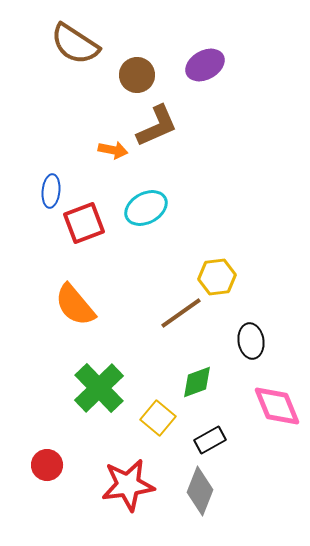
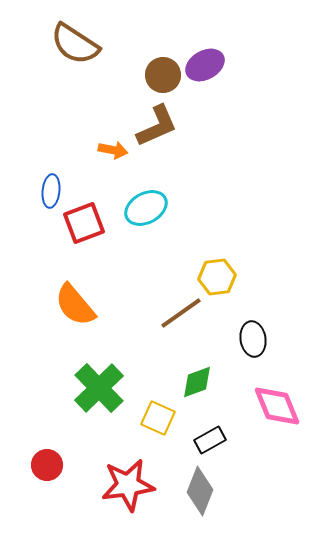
brown circle: moved 26 px right
black ellipse: moved 2 px right, 2 px up
yellow square: rotated 16 degrees counterclockwise
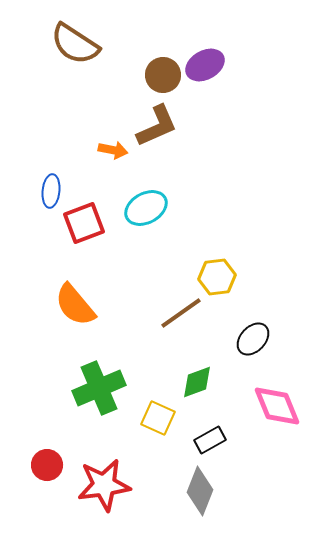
black ellipse: rotated 52 degrees clockwise
green cross: rotated 21 degrees clockwise
red star: moved 24 px left
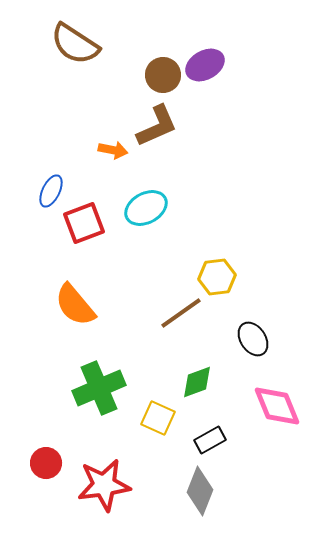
blue ellipse: rotated 20 degrees clockwise
black ellipse: rotated 76 degrees counterclockwise
red circle: moved 1 px left, 2 px up
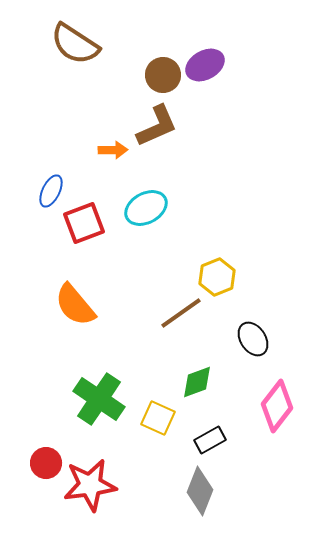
orange arrow: rotated 12 degrees counterclockwise
yellow hexagon: rotated 15 degrees counterclockwise
green cross: moved 11 px down; rotated 33 degrees counterclockwise
pink diamond: rotated 60 degrees clockwise
red star: moved 14 px left
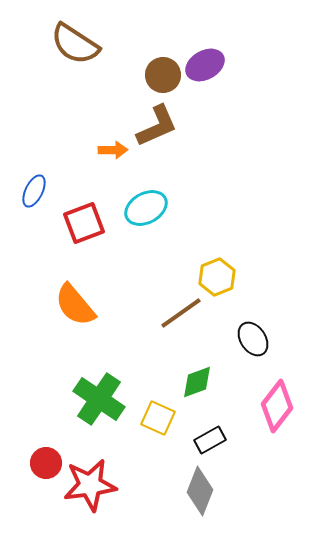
blue ellipse: moved 17 px left
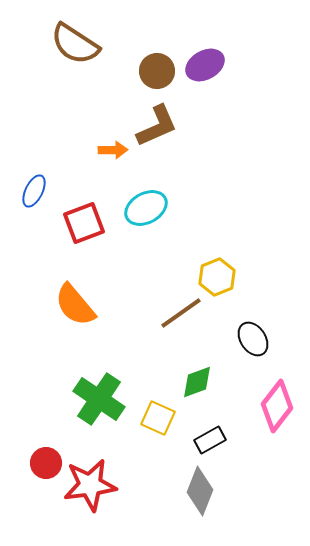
brown circle: moved 6 px left, 4 px up
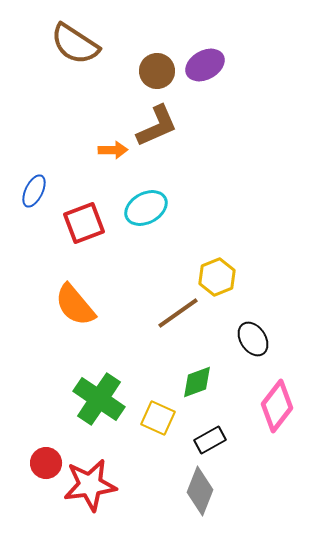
brown line: moved 3 px left
